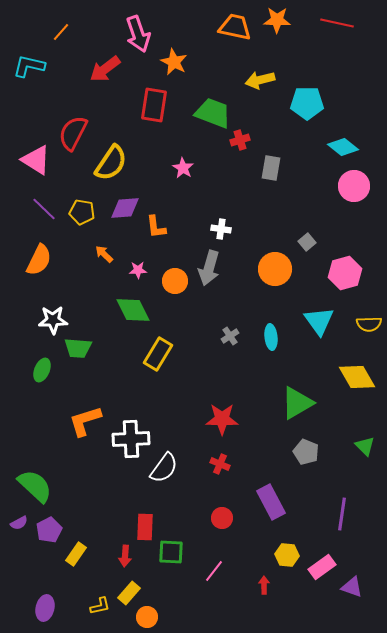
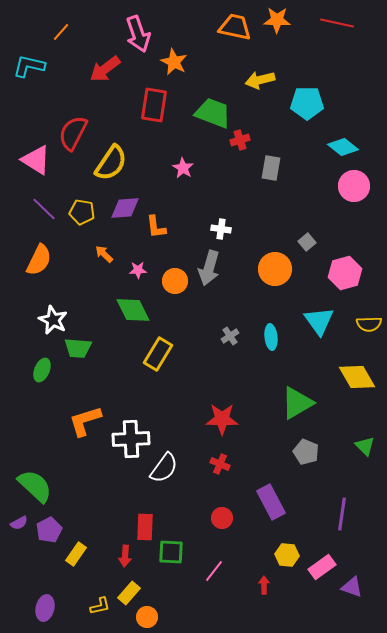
white star at (53, 320): rotated 28 degrees clockwise
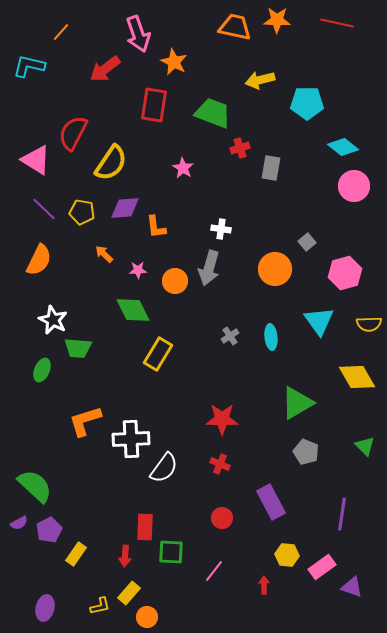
red cross at (240, 140): moved 8 px down
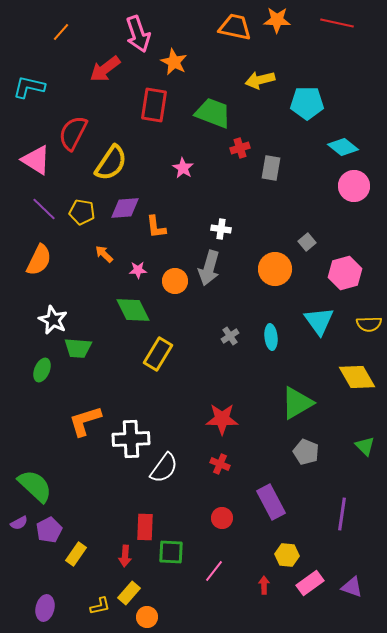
cyan L-shape at (29, 66): moved 21 px down
pink rectangle at (322, 567): moved 12 px left, 16 px down
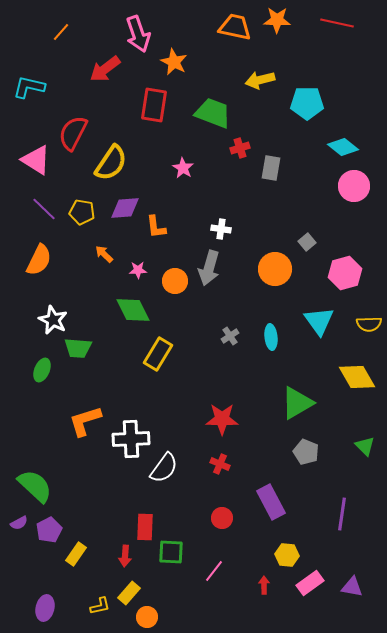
purple triangle at (352, 587): rotated 10 degrees counterclockwise
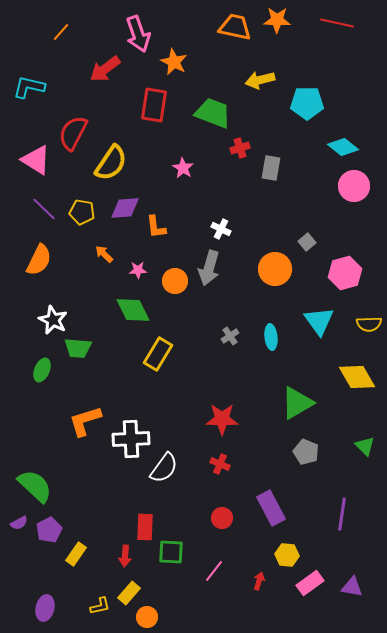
white cross at (221, 229): rotated 18 degrees clockwise
purple rectangle at (271, 502): moved 6 px down
red arrow at (264, 585): moved 5 px left, 4 px up; rotated 18 degrees clockwise
